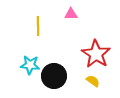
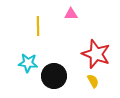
red star: rotated 12 degrees counterclockwise
cyan star: moved 2 px left, 2 px up
yellow semicircle: rotated 24 degrees clockwise
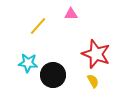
yellow line: rotated 42 degrees clockwise
black circle: moved 1 px left, 1 px up
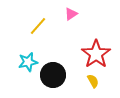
pink triangle: rotated 32 degrees counterclockwise
red star: rotated 16 degrees clockwise
cyan star: moved 1 px up; rotated 18 degrees counterclockwise
